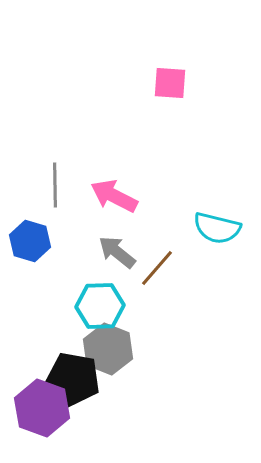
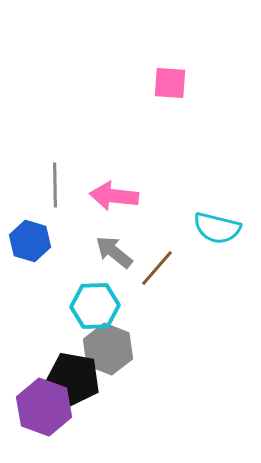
pink arrow: rotated 21 degrees counterclockwise
gray arrow: moved 3 px left
cyan hexagon: moved 5 px left
purple hexagon: moved 2 px right, 1 px up
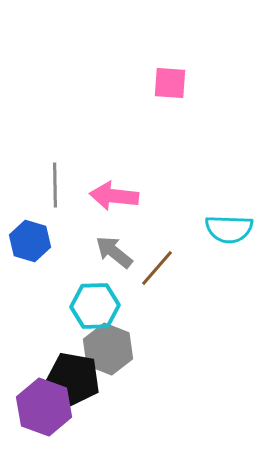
cyan semicircle: moved 12 px right, 1 px down; rotated 12 degrees counterclockwise
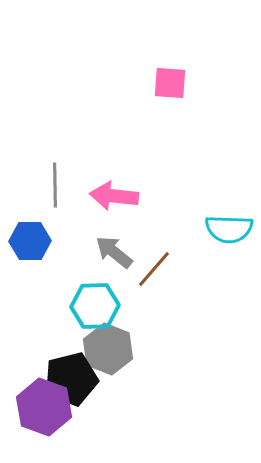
blue hexagon: rotated 18 degrees counterclockwise
brown line: moved 3 px left, 1 px down
black pentagon: moved 2 px left; rotated 24 degrees counterclockwise
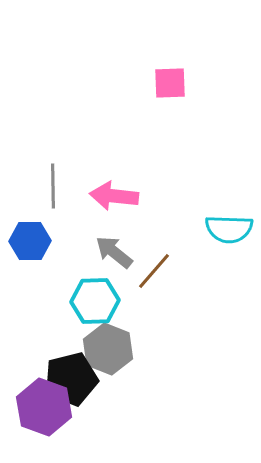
pink square: rotated 6 degrees counterclockwise
gray line: moved 2 px left, 1 px down
brown line: moved 2 px down
cyan hexagon: moved 5 px up
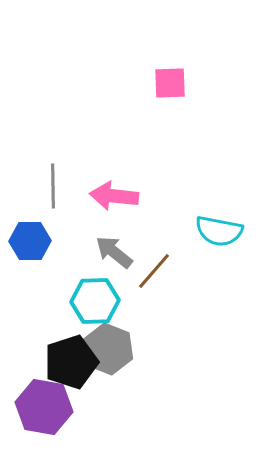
cyan semicircle: moved 10 px left, 2 px down; rotated 9 degrees clockwise
black pentagon: moved 17 px up; rotated 4 degrees counterclockwise
purple hexagon: rotated 10 degrees counterclockwise
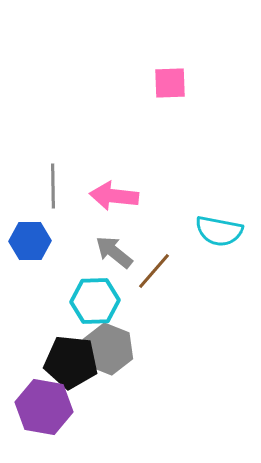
black pentagon: rotated 24 degrees clockwise
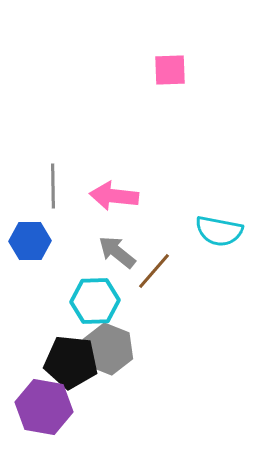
pink square: moved 13 px up
gray arrow: moved 3 px right
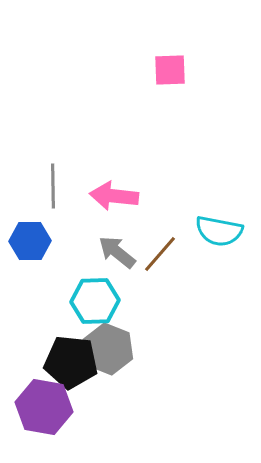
brown line: moved 6 px right, 17 px up
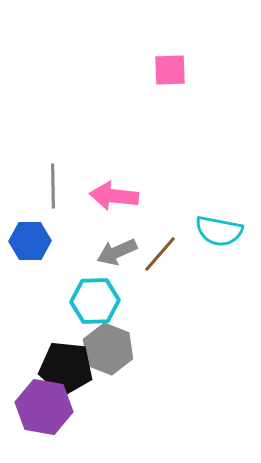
gray arrow: rotated 63 degrees counterclockwise
black pentagon: moved 5 px left, 6 px down
